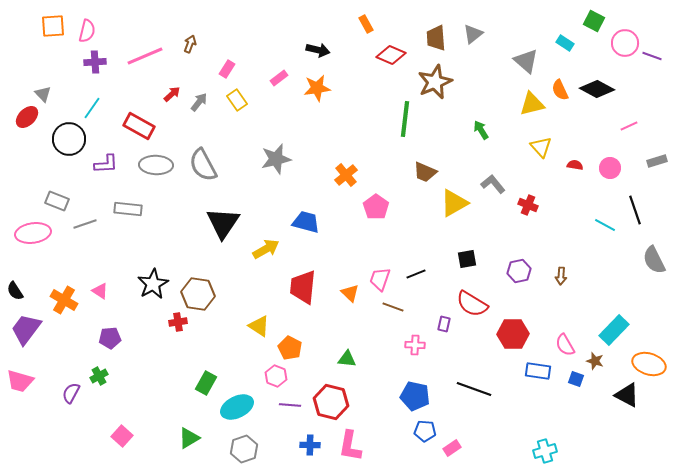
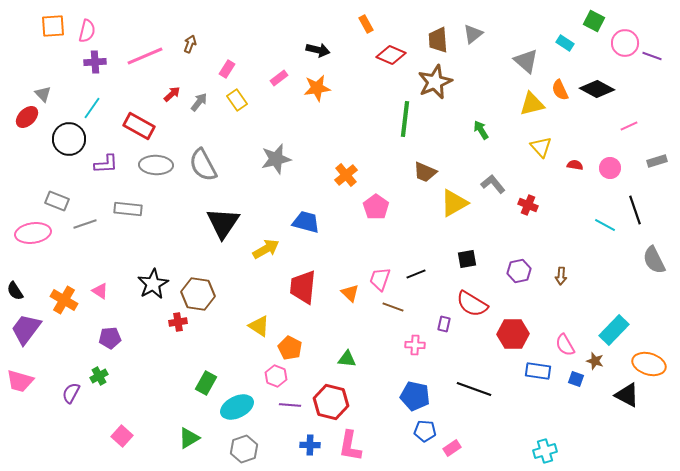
brown trapezoid at (436, 38): moved 2 px right, 2 px down
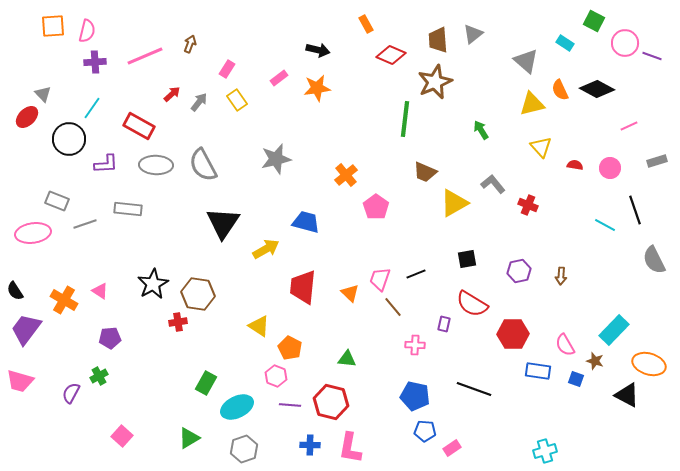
brown line at (393, 307): rotated 30 degrees clockwise
pink L-shape at (350, 446): moved 2 px down
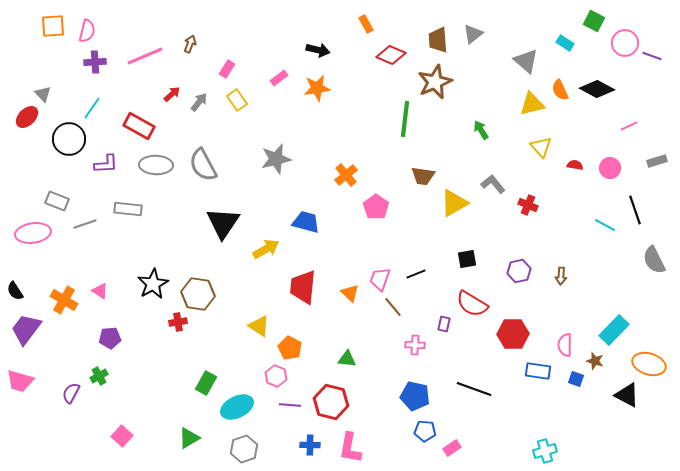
brown trapezoid at (425, 172): moved 2 px left, 4 px down; rotated 15 degrees counterclockwise
pink semicircle at (565, 345): rotated 30 degrees clockwise
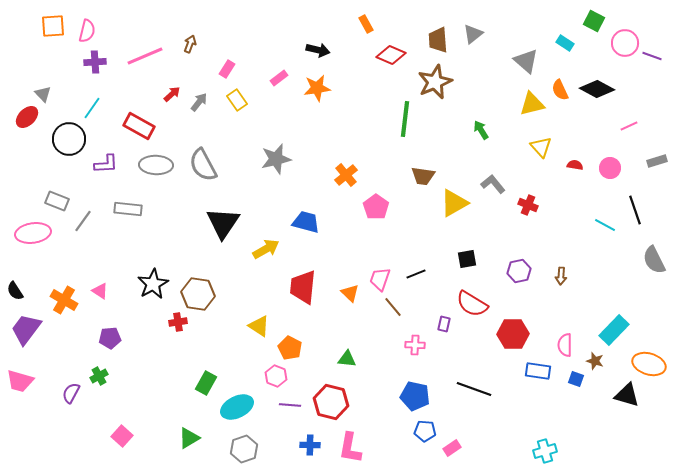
gray line at (85, 224): moved 2 px left, 3 px up; rotated 35 degrees counterclockwise
black triangle at (627, 395): rotated 12 degrees counterclockwise
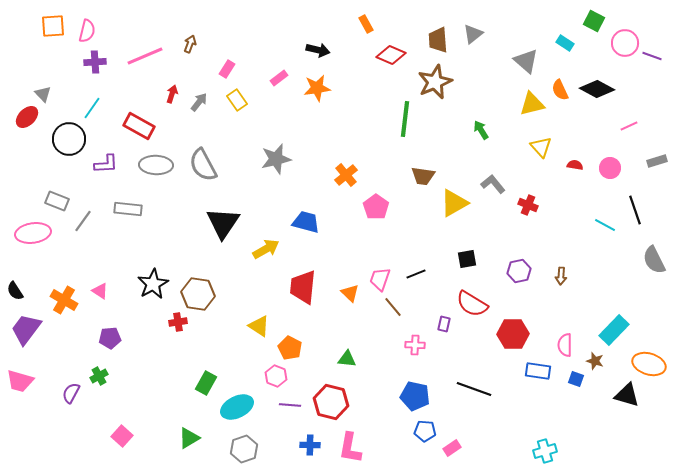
red arrow at (172, 94): rotated 30 degrees counterclockwise
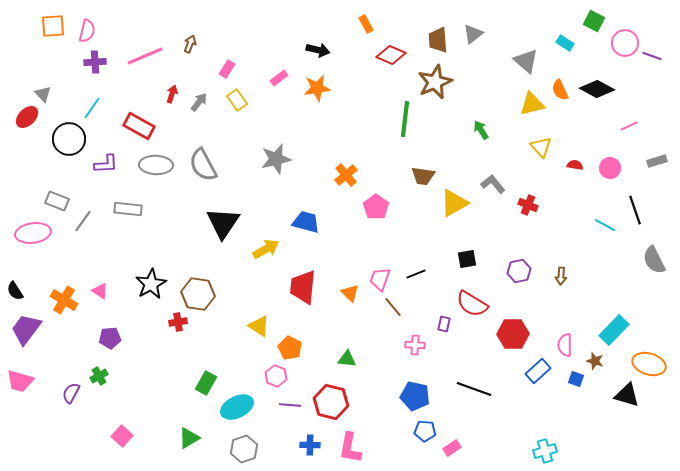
black star at (153, 284): moved 2 px left
blue rectangle at (538, 371): rotated 50 degrees counterclockwise
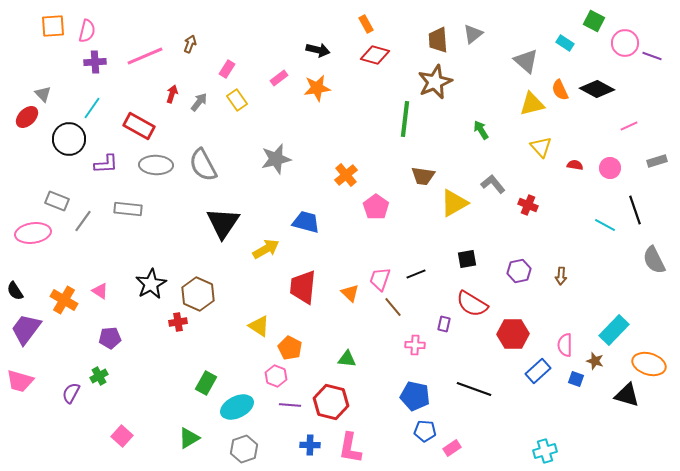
red diamond at (391, 55): moved 16 px left; rotated 8 degrees counterclockwise
brown hexagon at (198, 294): rotated 16 degrees clockwise
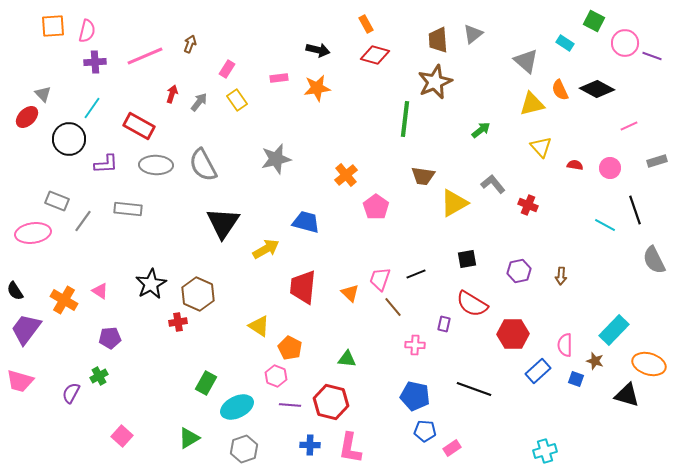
pink rectangle at (279, 78): rotated 30 degrees clockwise
green arrow at (481, 130): rotated 84 degrees clockwise
